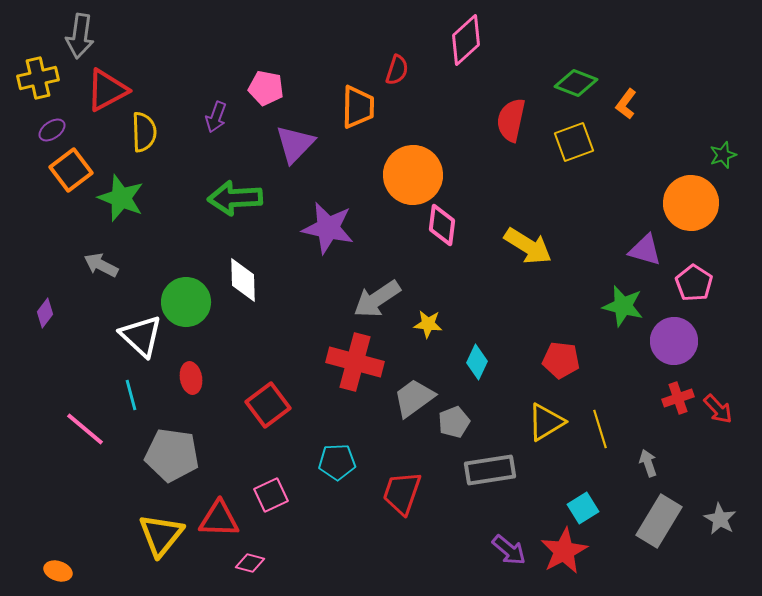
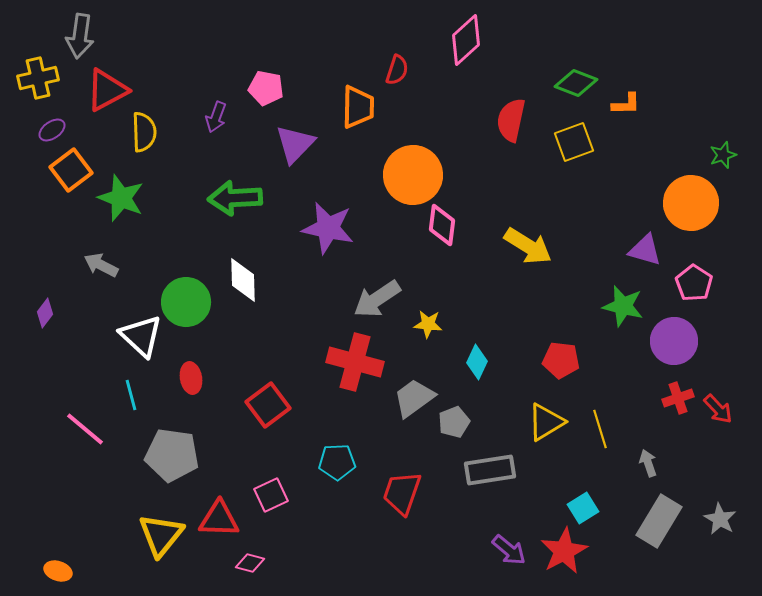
orange L-shape at (626, 104): rotated 128 degrees counterclockwise
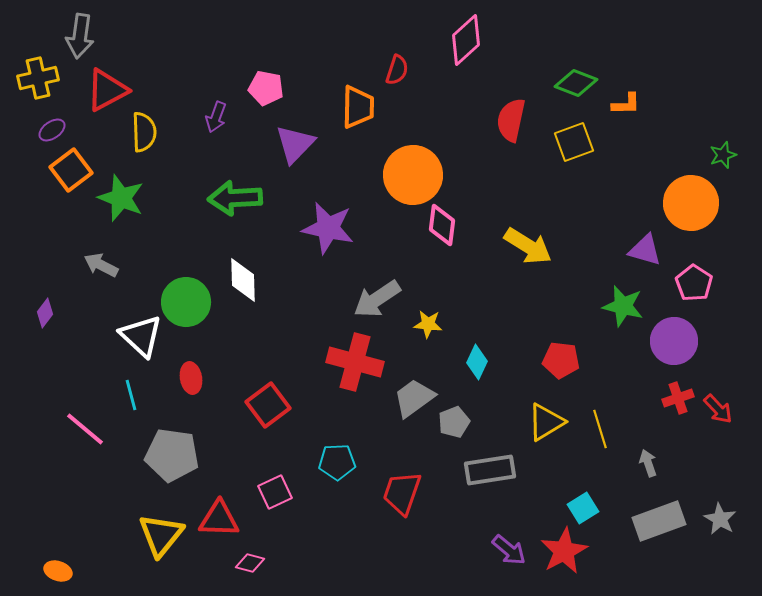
pink square at (271, 495): moved 4 px right, 3 px up
gray rectangle at (659, 521): rotated 39 degrees clockwise
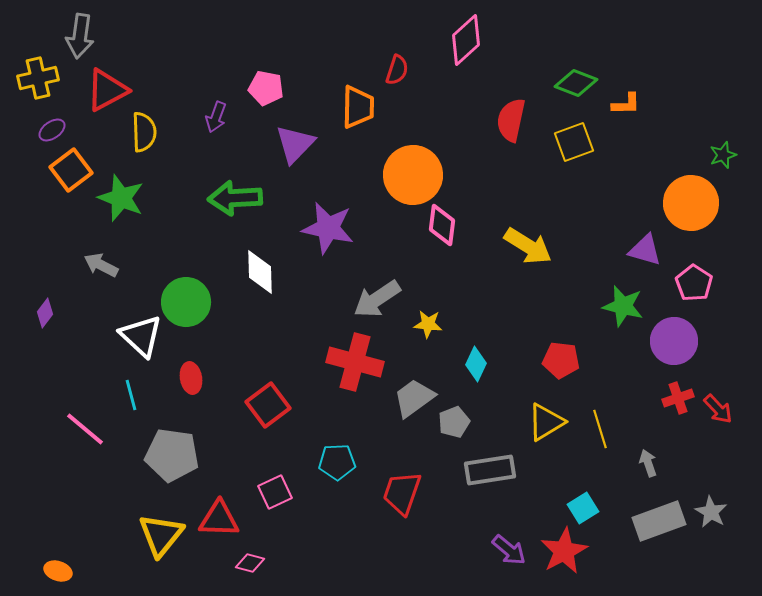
white diamond at (243, 280): moved 17 px right, 8 px up
cyan diamond at (477, 362): moved 1 px left, 2 px down
gray star at (720, 519): moved 9 px left, 7 px up
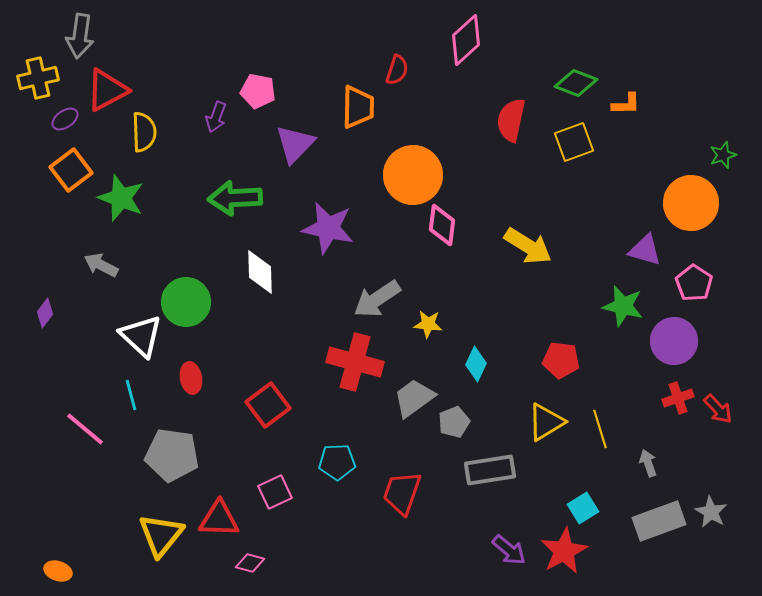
pink pentagon at (266, 88): moved 8 px left, 3 px down
purple ellipse at (52, 130): moved 13 px right, 11 px up
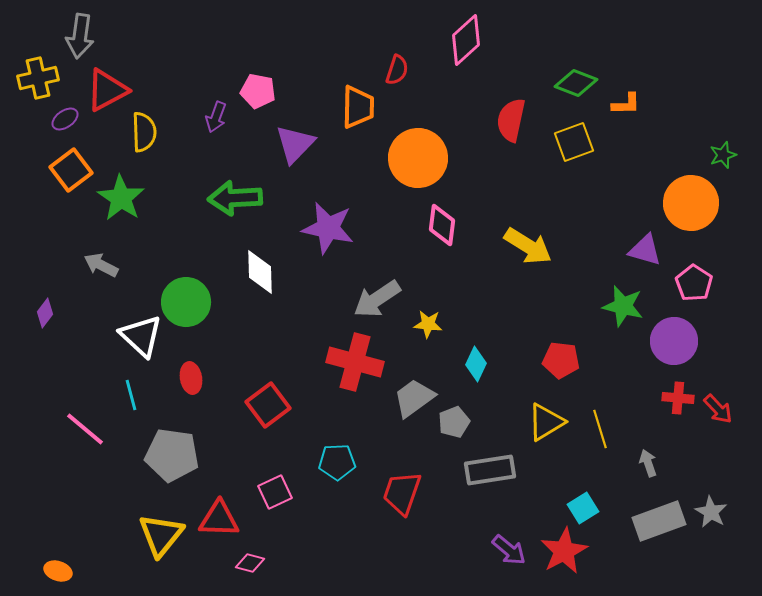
orange circle at (413, 175): moved 5 px right, 17 px up
green star at (121, 198): rotated 12 degrees clockwise
red cross at (678, 398): rotated 24 degrees clockwise
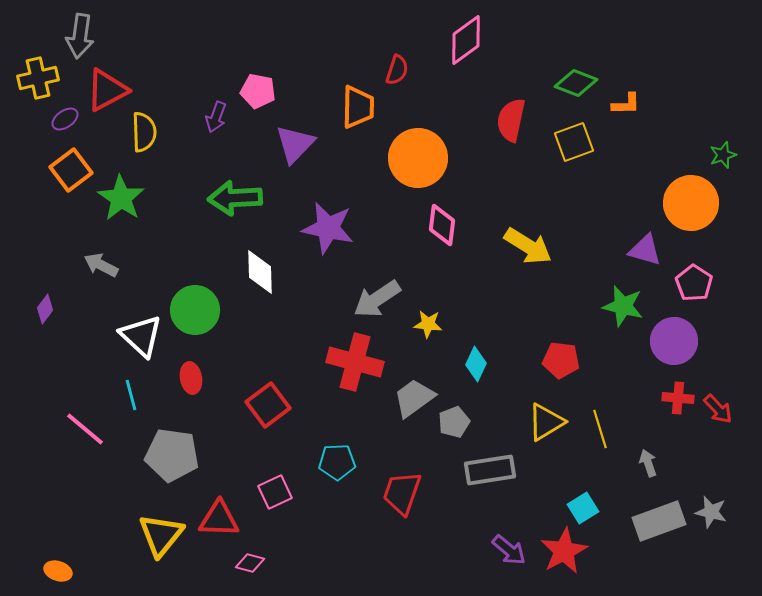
pink diamond at (466, 40): rotated 6 degrees clockwise
green circle at (186, 302): moved 9 px right, 8 px down
purple diamond at (45, 313): moved 4 px up
gray star at (711, 512): rotated 16 degrees counterclockwise
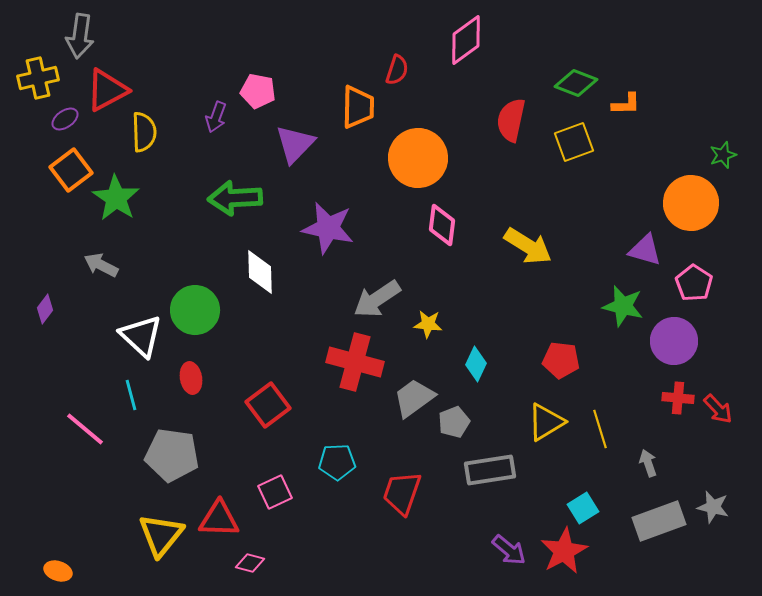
green star at (121, 198): moved 5 px left
gray star at (711, 512): moved 2 px right, 5 px up
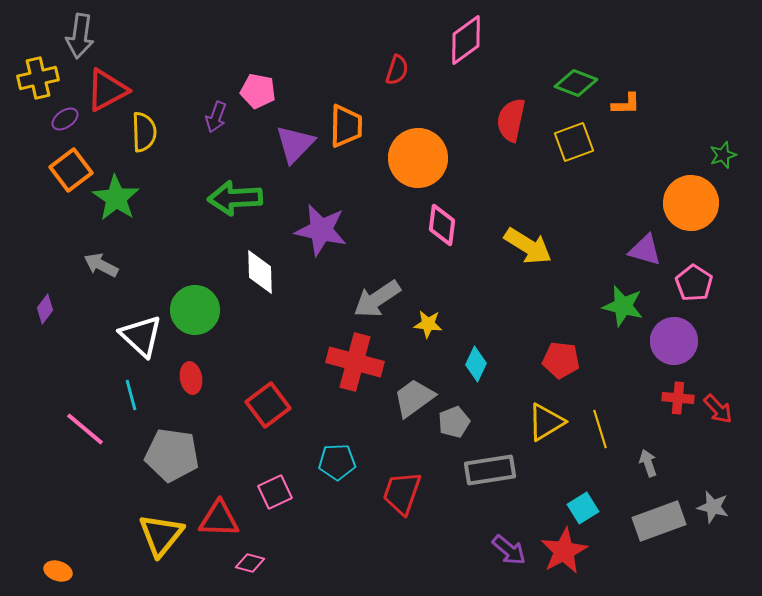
orange trapezoid at (358, 107): moved 12 px left, 19 px down
purple star at (328, 228): moved 7 px left, 2 px down
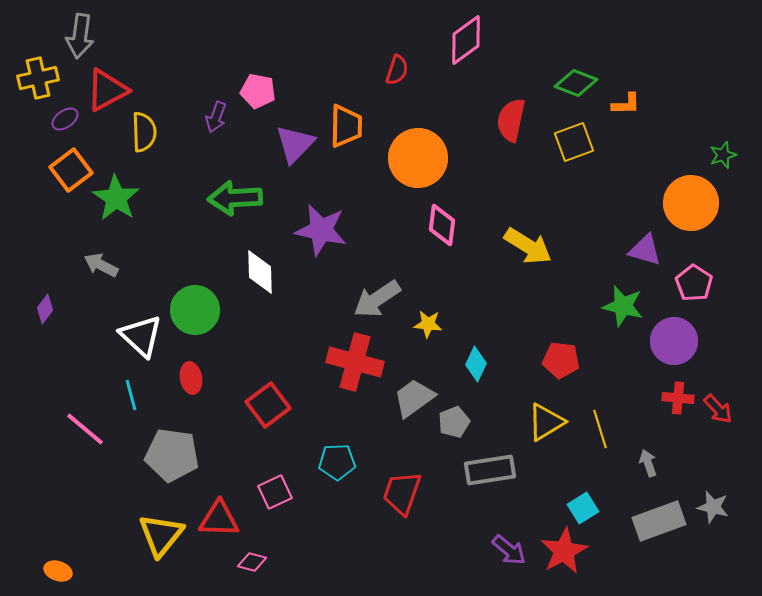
pink diamond at (250, 563): moved 2 px right, 1 px up
